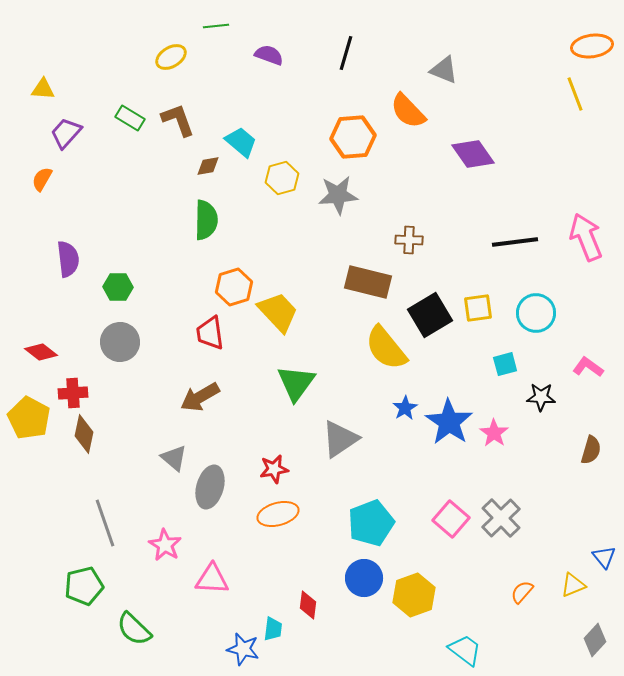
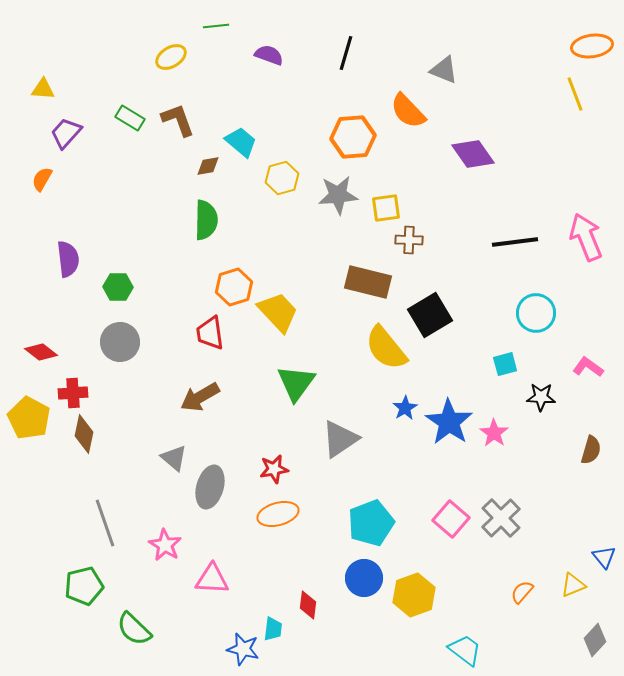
yellow square at (478, 308): moved 92 px left, 100 px up
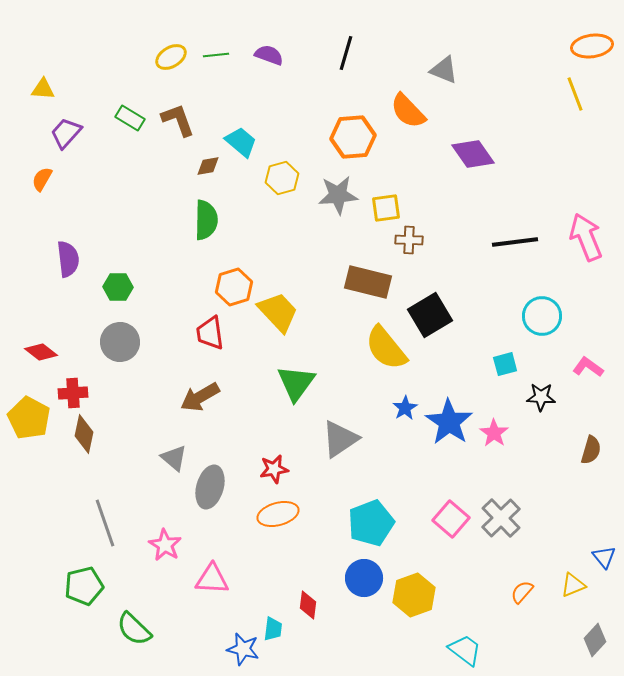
green line at (216, 26): moved 29 px down
cyan circle at (536, 313): moved 6 px right, 3 px down
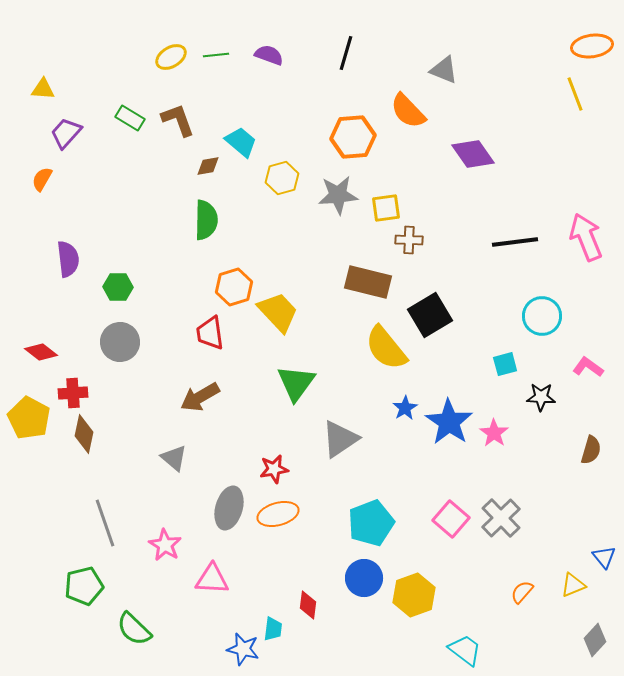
gray ellipse at (210, 487): moved 19 px right, 21 px down
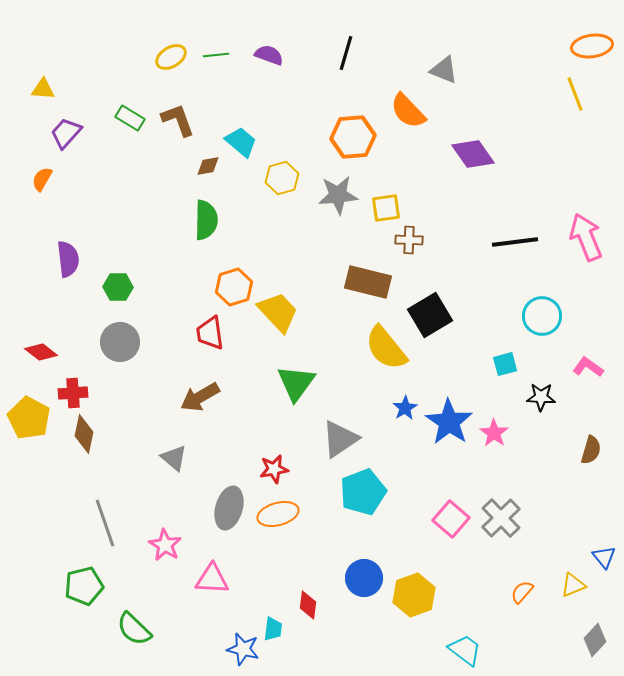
cyan pentagon at (371, 523): moved 8 px left, 31 px up
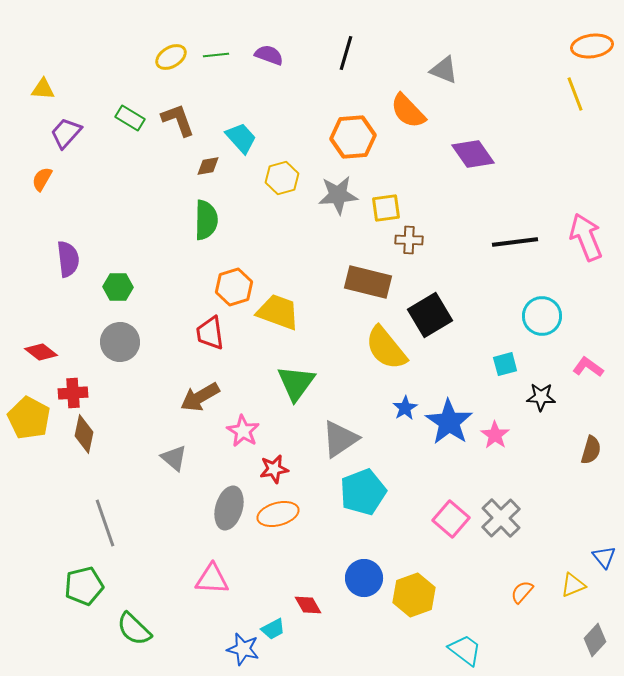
cyan trapezoid at (241, 142): moved 4 px up; rotated 8 degrees clockwise
yellow trapezoid at (278, 312): rotated 27 degrees counterclockwise
pink star at (494, 433): moved 1 px right, 2 px down
pink star at (165, 545): moved 78 px right, 114 px up
red diamond at (308, 605): rotated 36 degrees counterclockwise
cyan trapezoid at (273, 629): rotated 55 degrees clockwise
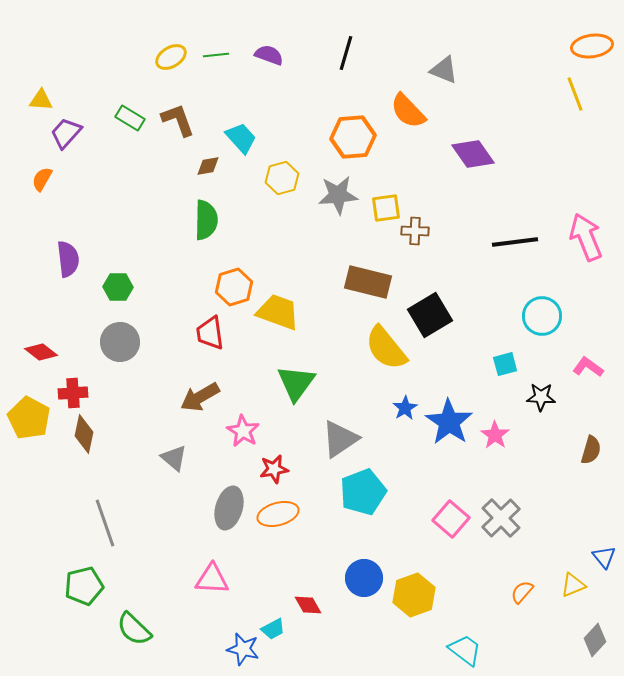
yellow triangle at (43, 89): moved 2 px left, 11 px down
brown cross at (409, 240): moved 6 px right, 9 px up
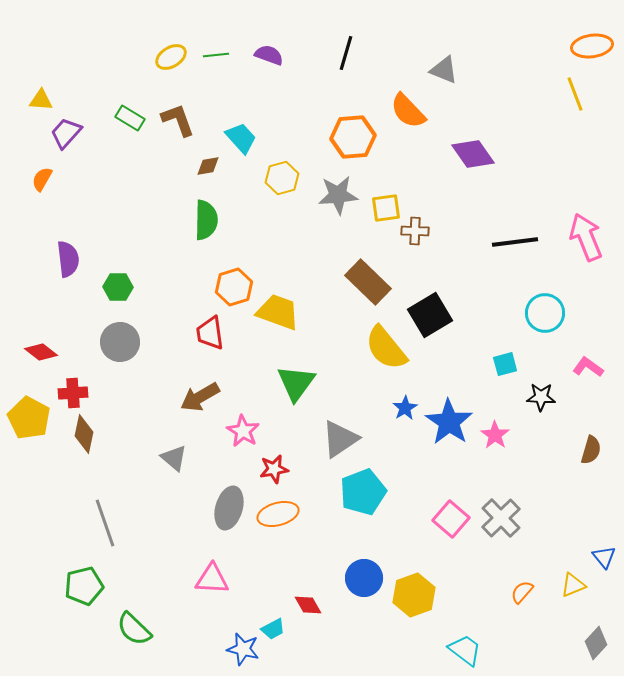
brown rectangle at (368, 282): rotated 30 degrees clockwise
cyan circle at (542, 316): moved 3 px right, 3 px up
gray diamond at (595, 640): moved 1 px right, 3 px down
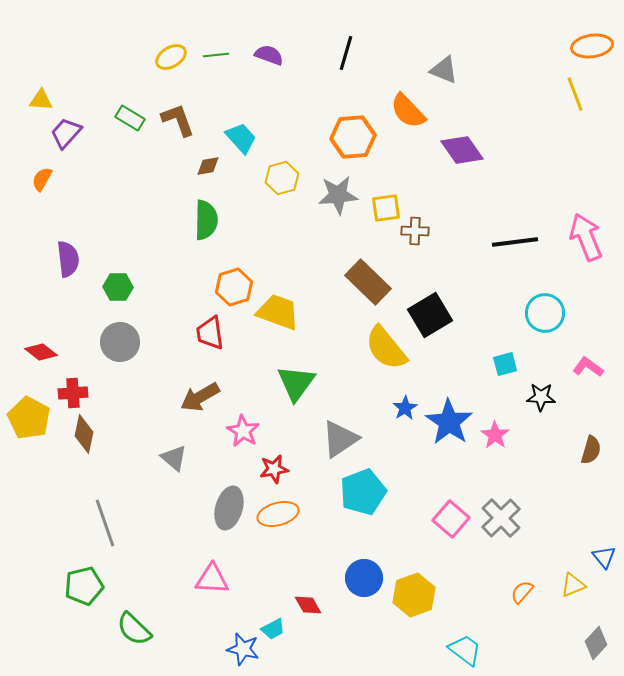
purple diamond at (473, 154): moved 11 px left, 4 px up
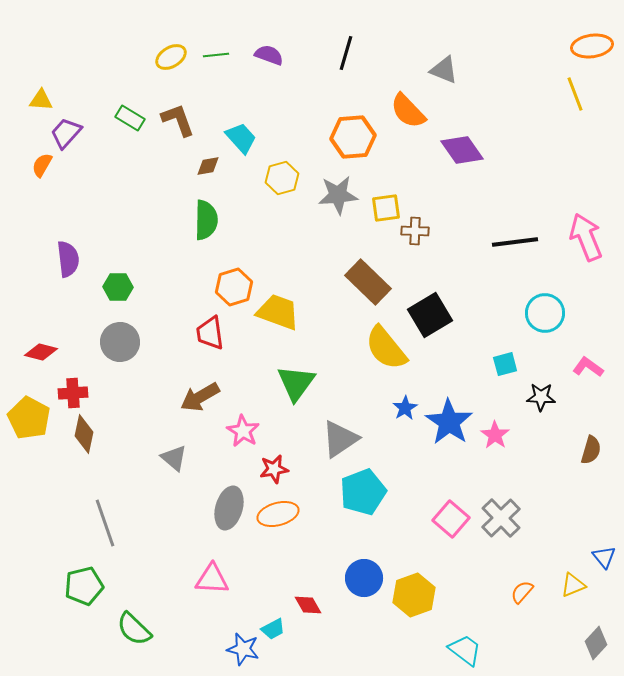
orange semicircle at (42, 179): moved 14 px up
red diamond at (41, 352): rotated 24 degrees counterclockwise
